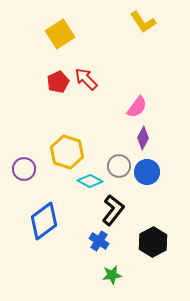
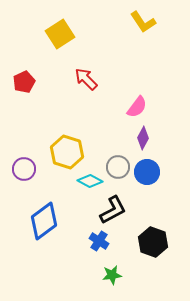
red pentagon: moved 34 px left
gray circle: moved 1 px left, 1 px down
black L-shape: rotated 24 degrees clockwise
black hexagon: rotated 12 degrees counterclockwise
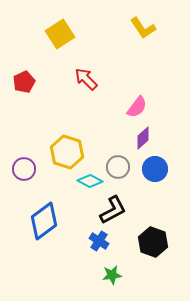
yellow L-shape: moved 6 px down
purple diamond: rotated 20 degrees clockwise
blue circle: moved 8 px right, 3 px up
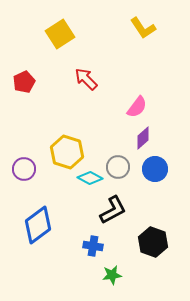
cyan diamond: moved 3 px up
blue diamond: moved 6 px left, 4 px down
blue cross: moved 6 px left, 5 px down; rotated 24 degrees counterclockwise
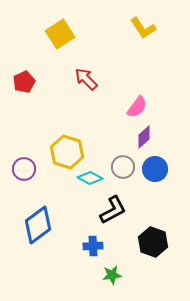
purple diamond: moved 1 px right, 1 px up
gray circle: moved 5 px right
blue cross: rotated 12 degrees counterclockwise
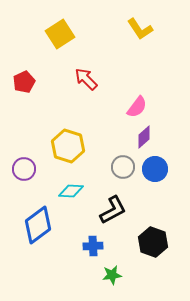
yellow L-shape: moved 3 px left, 1 px down
yellow hexagon: moved 1 px right, 6 px up
cyan diamond: moved 19 px left, 13 px down; rotated 25 degrees counterclockwise
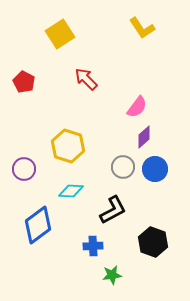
yellow L-shape: moved 2 px right, 1 px up
red pentagon: rotated 20 degrees counterclockwise
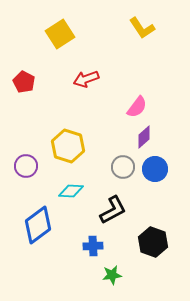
red arrow: rotated 65 degrees counterclockwise
purple circle: moved 2 px right, 3 px up
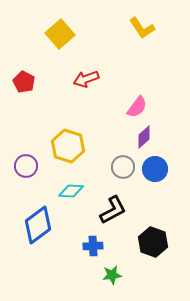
yellow square: rotated 8 degrees counterclockwise
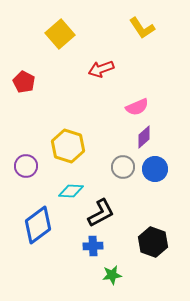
red arrow: moved 15 px right, 10 px up
pink semicircle: rotated 30 degrees clockwise
black L-shape: moved 12 px left, 3 px down
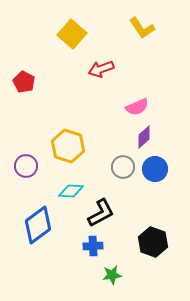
yellow square: moved 12 px right; rotated 8 degrees counterclockwise
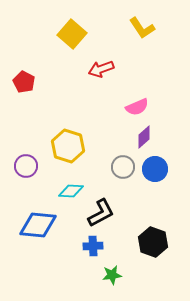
blue diamond: rotated 42 degrees clockwise
